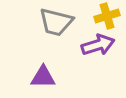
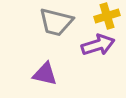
purple triangle: moved 2 px right, 3 px up; rotated 12 degrees clockwise
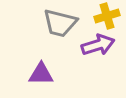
gray trapezoid: moved 4 px right, 1 px down
purple triangle: moved 4 px left; rotated 12 degrees counterclockwise
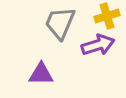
gray trapezoid: rotated 99 degrees clockwise
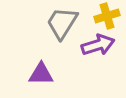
gray trapezoid: moved 2 px right; rotated 9 degrees clockwise
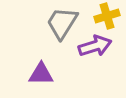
purple arrow: moved 3 px left, 1 px down
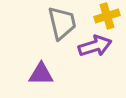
gray trapezoid: rotated 135 degrees clockwise
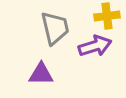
yellow cross: rotated 10 degrees clockwise
gray trapezoid: moved 7 px left, 5 px down
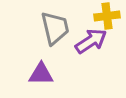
purple arrow: moved 4 px left, 5 px up; rotated 16 degrees counterclockwise
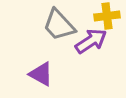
gray trapezoid: moved 4 px right, 3 px up; rotated 150 degrees clockwise
purple triangle: rotated 28 degrees clockwise
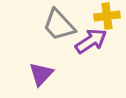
purple triangle: rotated 44 degrees clockwise
